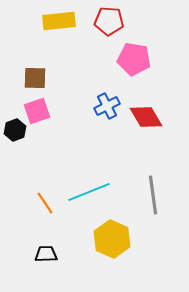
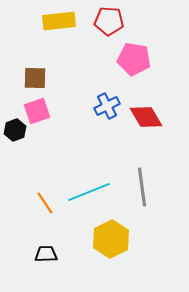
gray line: moved 11 px left, 8 px up
yellow hexagon: moved 1 px left; rotated 9 degrees clockwise
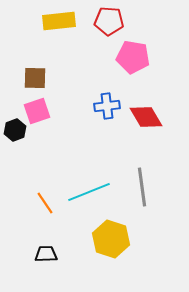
pink pentagon: moved 1 px left, 2 px up
blue cross: rotated 20 degrees clockwise
yellow hexagon: rotated 15 degrees counterclockwise
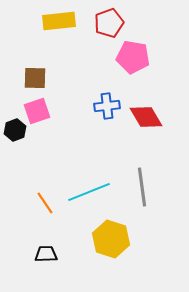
red pentagon: moved 2 px down; rotated 24 degrees counterclockwise
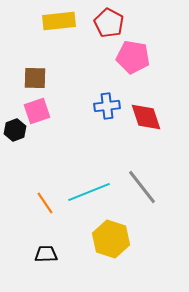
red pentagon: rotated 24 degrees counterclockwise
red diamond: rotated 12 degrees clockwise
gray line: rotated 30 degrees counterclockwise
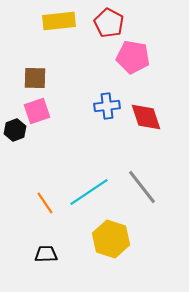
cyan line: rotated 12 degrees counterclockwise
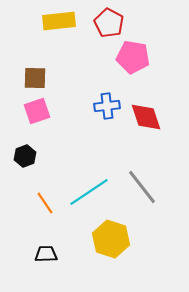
black hexagon: moved 10 px right, 26 px down
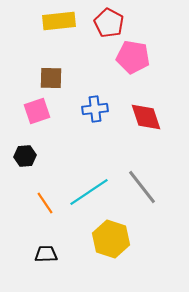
brown square: moved 16 px right
blue cross: moved 12 px left, 3 px down
black hexagon: rotated 15 degrees clockwise
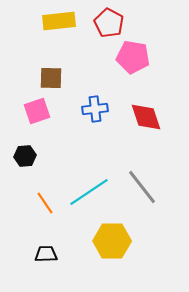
yellow hexagon: moved 1 px right, 2 px down; rotated 18 degrees counterclockwise
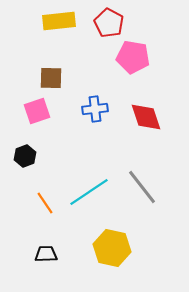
black hexagon: rotated 15 degrees counterclockwise
yellow hexagon: moved 7 px down; rotated 12 degrees clockwise
